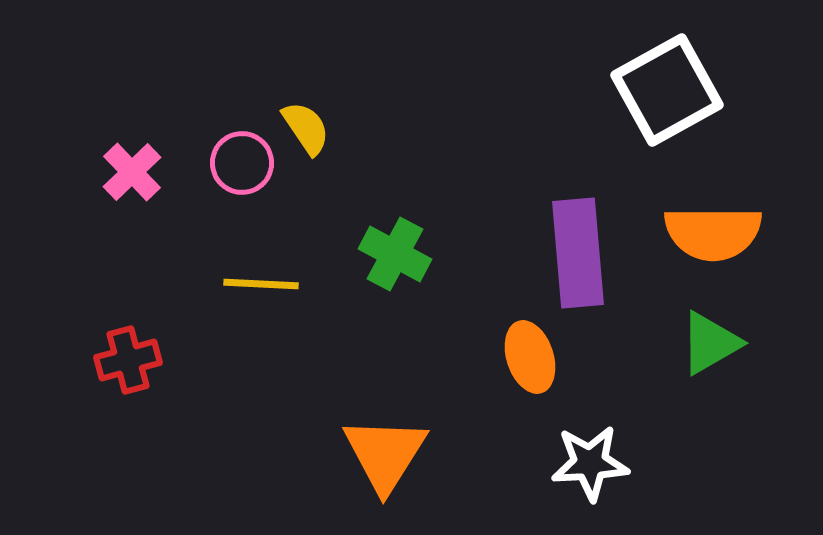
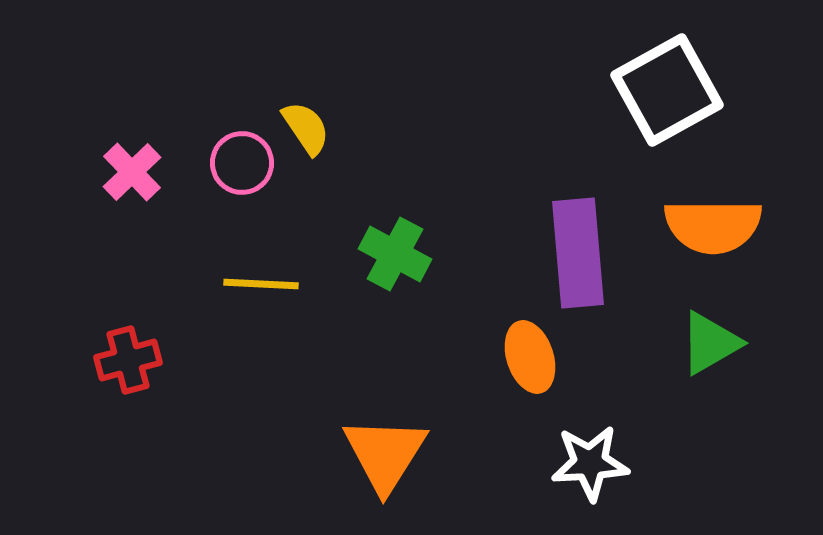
orange semicircle: moved 7 px up
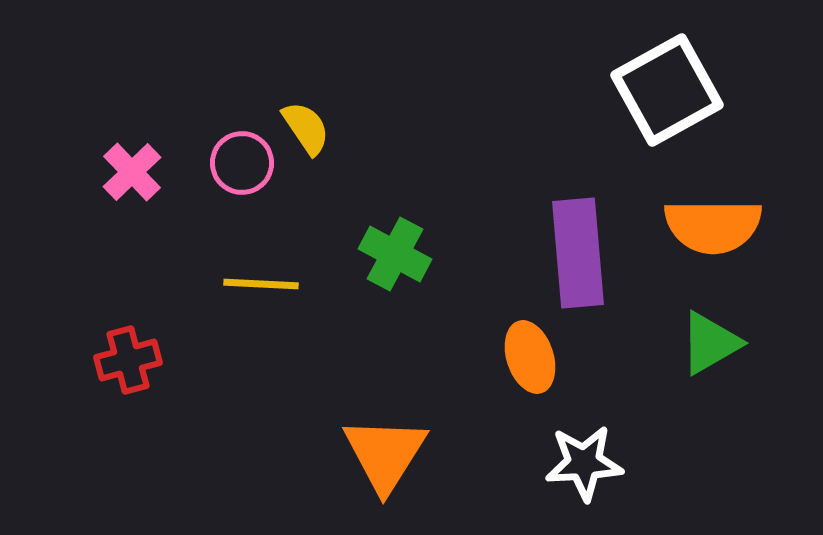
white star: moved 6 px left
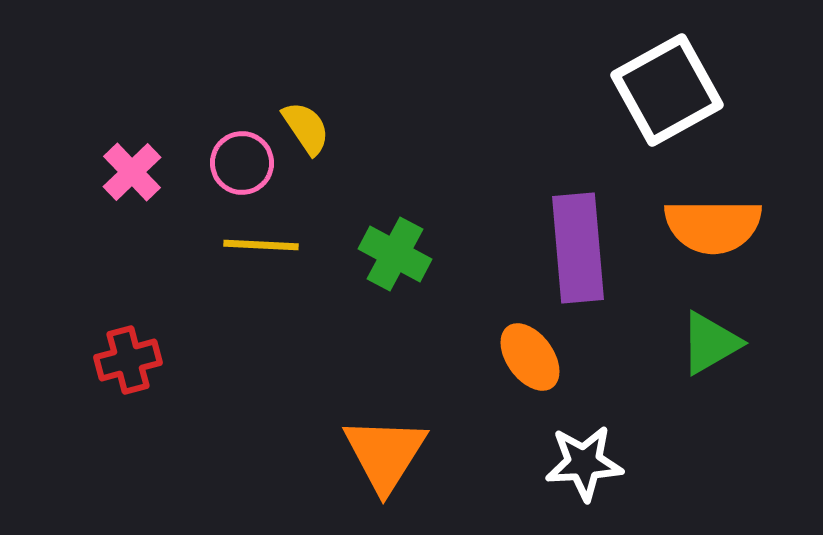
purple rectangle: moved 5 px up
yellow line: moved 39 px up
orange ellipse: rotated 18 degrees counterclockwise
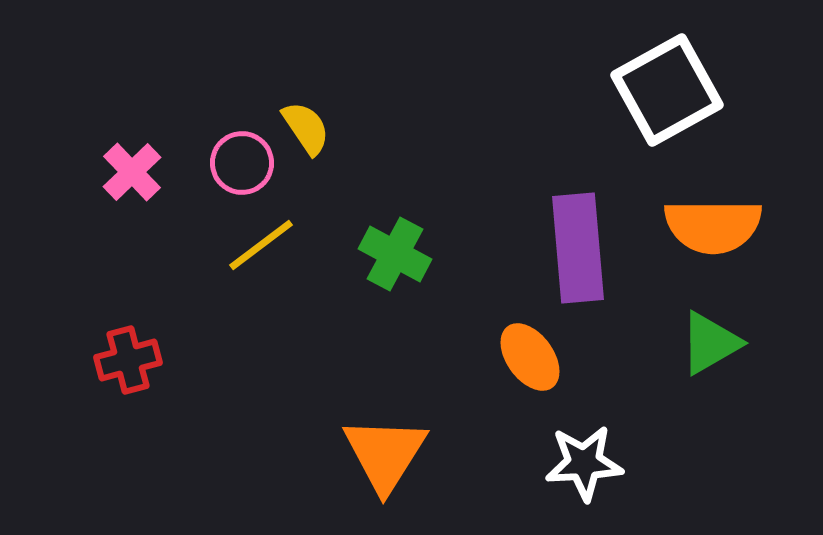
yellow line: rotated 40 degrees counterclockwise
